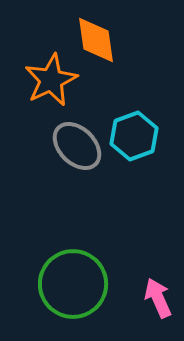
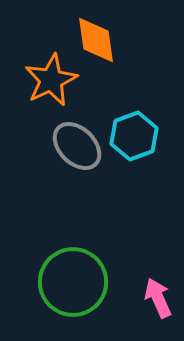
green circle: moved 2 px up
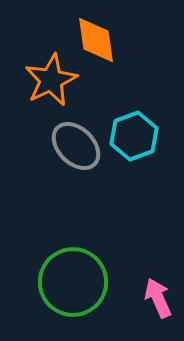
gray ellipse: moved 1 px left
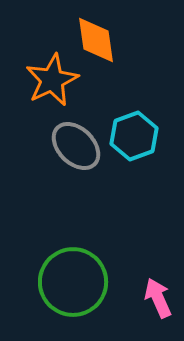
orange star: moved 1 px right
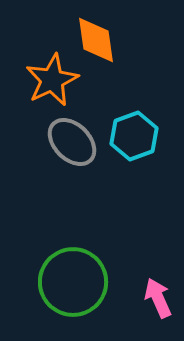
gray ellipse: moved 4 px left, 4 px up
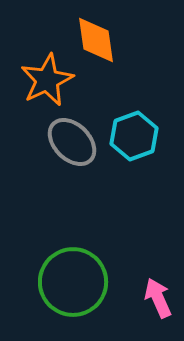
orange star: moved 5 px left
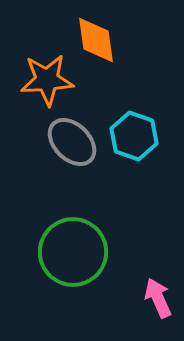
orange star: rotated 22 degrees clockwise
cyan hexagon: rotated 21 degrees counterclockwise
green circle: moved 30 px up
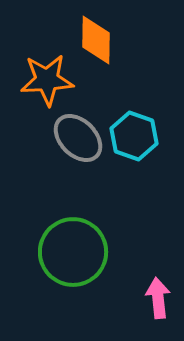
orange diamond: rotated 9 degrees clockwise
gray ellipse: moved 6 px right, 4 px up
pink arrow: rotated 18 degrees clockwise
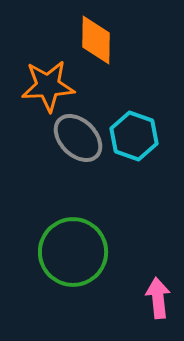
orange star: moved 1 px right, 6 px down
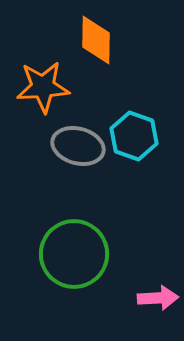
orange star: moved 5 px left, 1 px down
gray ellipse: moved 8 px down; rotated 30 degrees counterclockwise
green circle: moved 1 px right, 2 px down
pink arrow: rotated 93 degrees clockwise
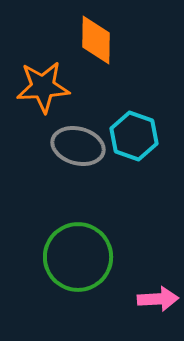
green circle: moved 4 px right, 3 px down
pink arrow: moved 1 px down
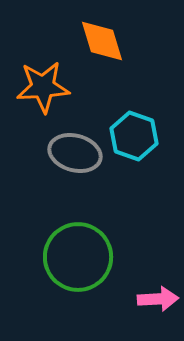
orange diamond: moved 6 px right, 1 px down; rotated 18 degrees counterclockwise
gray ellipse: moved 3 px left, 7 px down
